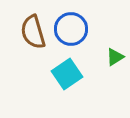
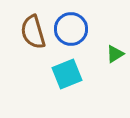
green triangle: moved 3 px up
cyan square: rotated 12 degrees clockwise
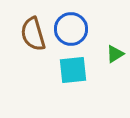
brown semicircle: moved 2 px down
cyan square: moved 6 px right, 4 px up; rotated 16 degrees clockwise
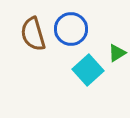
green triangle: moved 2 px right, 1 px up
cyan square: moved 15 px right; rotated 36 degrees counterclockwise
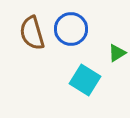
brown semicircle: moved 1 px left, 1 px up
cyan square: moved 3 px left, 10 px down; rotated 16 degrees counterclockwise
